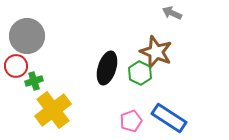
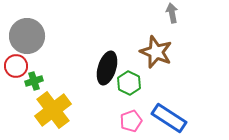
gray arrow: rotated 54 degrees clockwise
green hexagon: moved 11 px left, 10 px down
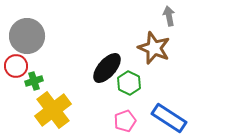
gray arrow: moved 3 px left, 3 px down
brown star: moved 2 px left, 4 px up
black ellipse: rotated 24 degrees clockwise
pink pentagon: moved 6 px left
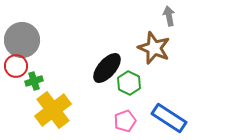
gray circle: moved 5 px left, 4 px down
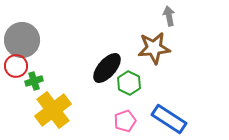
brown star: rotated 28 degrees counterclockwise
blue rectangle: moved 1 px down
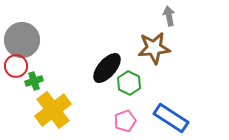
blue rectangle: moved 2 px right, 1 px up
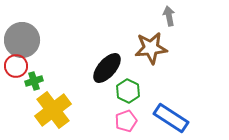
brown star: moved 3 px left
green hexagon: moved 1 px left, 8 px down
pink pentagon: moved 1 px right
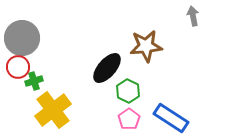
gray arrow: moved 24 px right
gray circle: moved 2 px up
brown star: moved 5 px left, 2 px up
red circle: moved 2 px right, 1 px down
pink pentagon: moved 3 px right, 2 px up; rotated 15 degrees counterclockwise
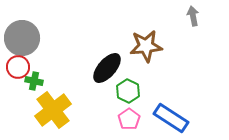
green cross: rotated 30 degrees clockwise
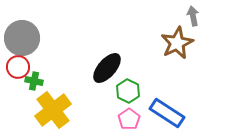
brown star: moved 31 px right, 3 px up; rotated 20 degrees counterclockwise
blue rectangle: moved 4 px left, 5 px up
